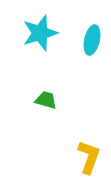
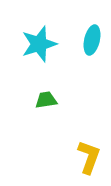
cyan star: moved 1 px left, 11 px down
green trapezoid: rotated 25 degrees counterclockwise
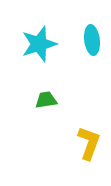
cyan ellipse: rotated 20 degrees counterclockwise
yellow L-shape: moved 14 px up
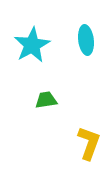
cyan ellipse: moved 6 px left
cyan star: moved 7 px left, 1 px down; rotated 12 degrees counterclockwise
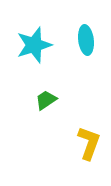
cyan star: moved 2 px right; rotated 12 degrees clockwise
green trapezoid: rotated 25 degrees counterclockwise
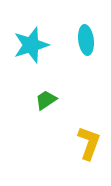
cyan star: moved 3 px left
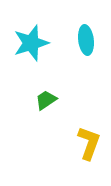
cyan star: moved 2 px up
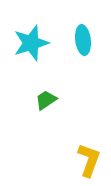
cyan ellipse: moved 3 px left
yellow L-shape: moved 17 px down
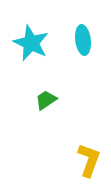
cyan star: rotated 30 degrees counterclockwise
